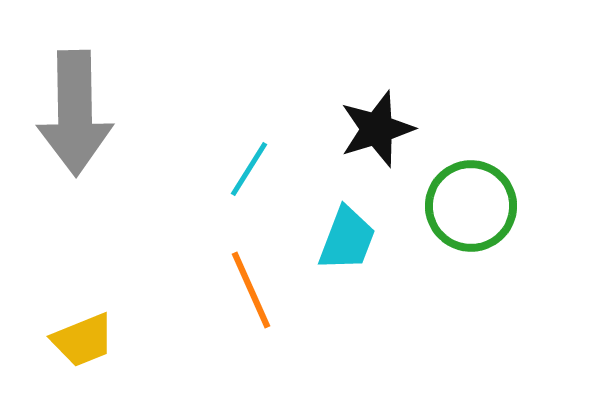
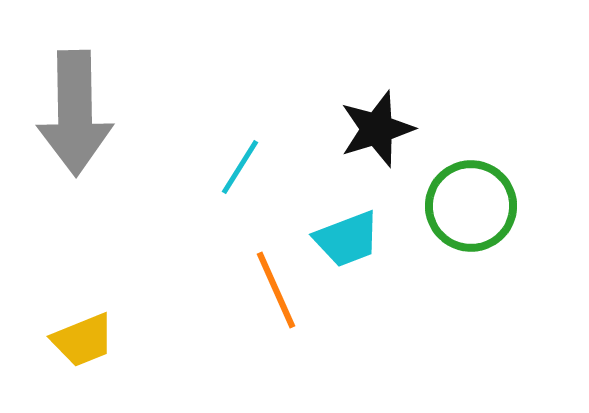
cyan line: moved 9 px left, 2 px up
cyan trapezoid: rotated 48 degrees clockwise
orange line: moved 25 px right
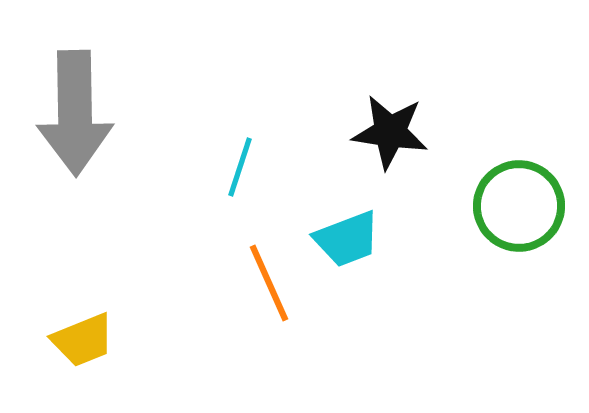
black star: moved 13 px right, 3 px down; rotated 26 degrees clockwise
cyan line: rotated 14 degrees counterclockwise
green circle: moved 48 px right
orange line: moved 7 px left, 7 px up
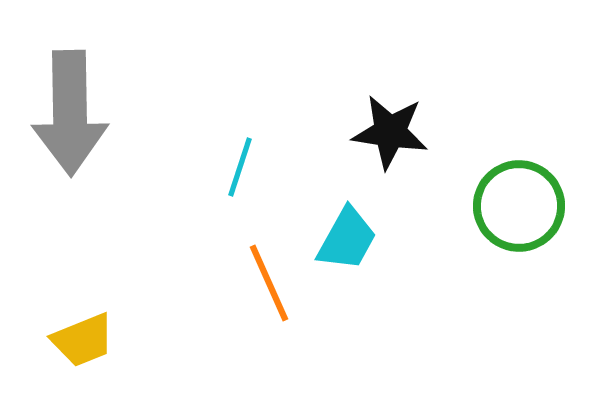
gray arrow: moved 5 px left
cyan trapezoid: rotated 40 degrees counterclockwise
